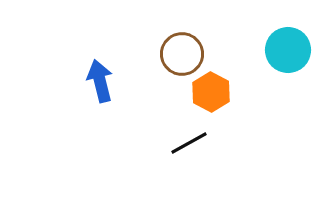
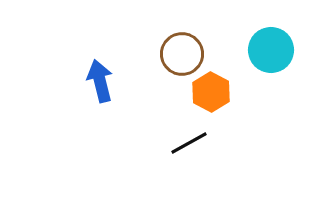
cyan circle: moved 17 px left
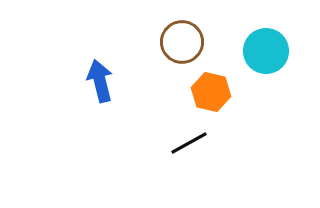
cyan circle: moved 5 px left, 1 px down
brown circle: moved 12 px up
orange hexagon: rotated 15 degrees counterclockwise
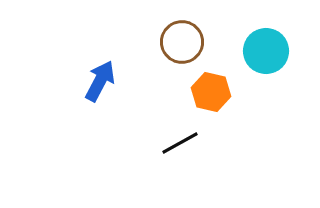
blue arrow: rotated 42 degrees clockwise
black line: moved 9 px left
